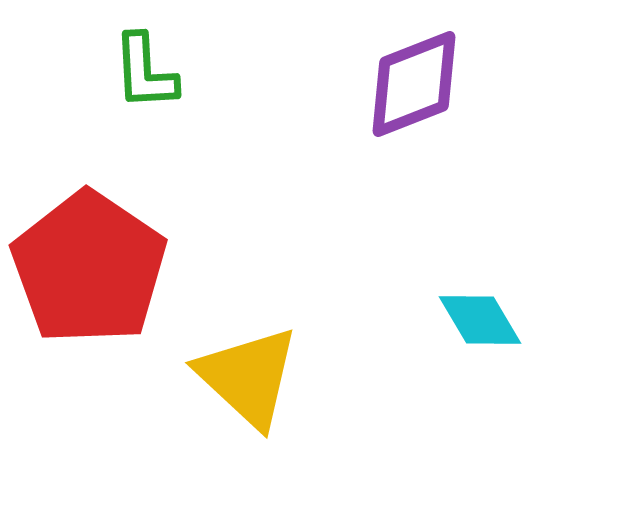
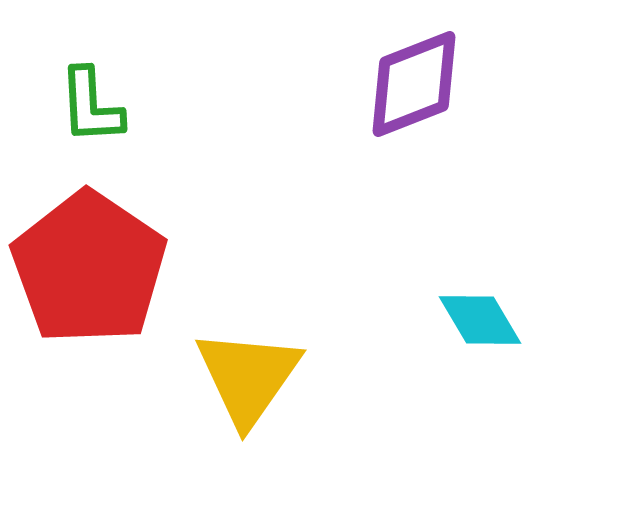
green L-shape: moved 54 px left, 34 px down
yellow triangle: rotated 22 degrees clockwise
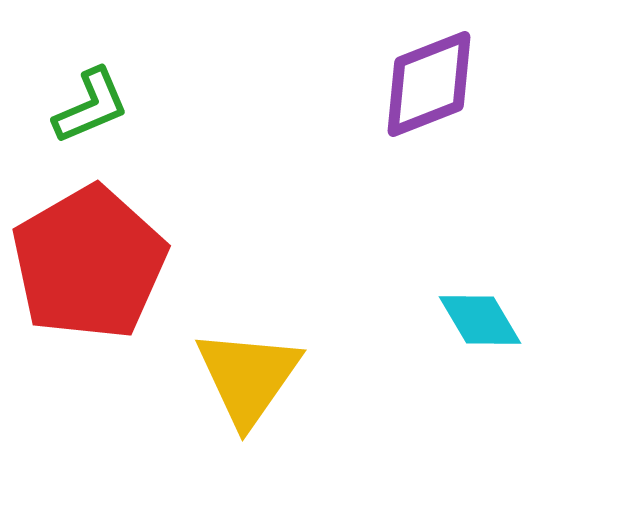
purple diamond: moved 15 px right
green L-shape: rotated 110 degrees counterclockwise
red pentagon: moved 5 px up; rotated 8 degrees clockwise
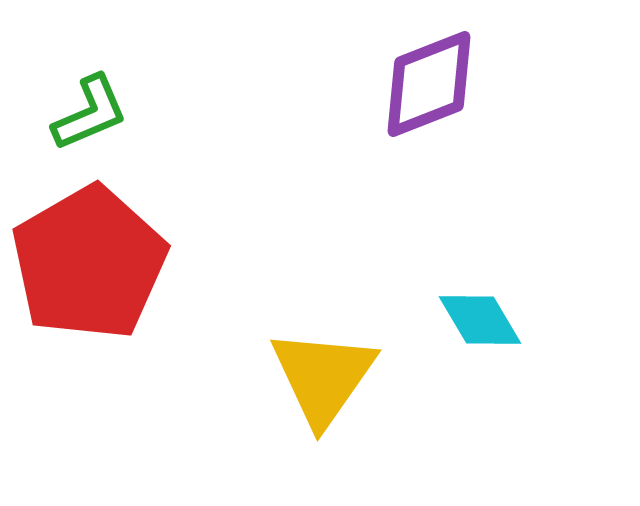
green L-shape: moved 1 px left, 7 px down
yellow triangle: moved 75 px right
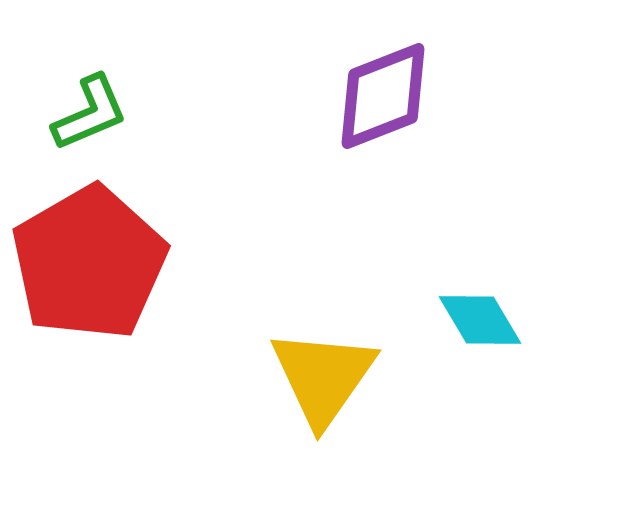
purple diamond: moved 46 px left, 12 px down
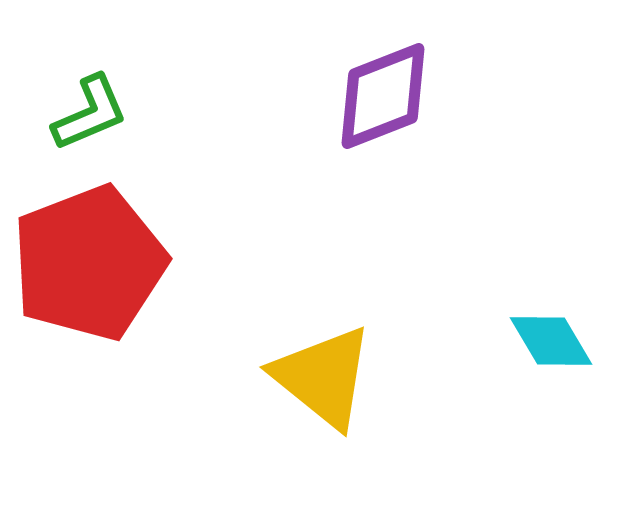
red pentagon: rotated 9 degrees clockwise
cyan diamond: moved 71 px right, 21 px down
yellow triangle: rotated 26 degrees counterclockwise
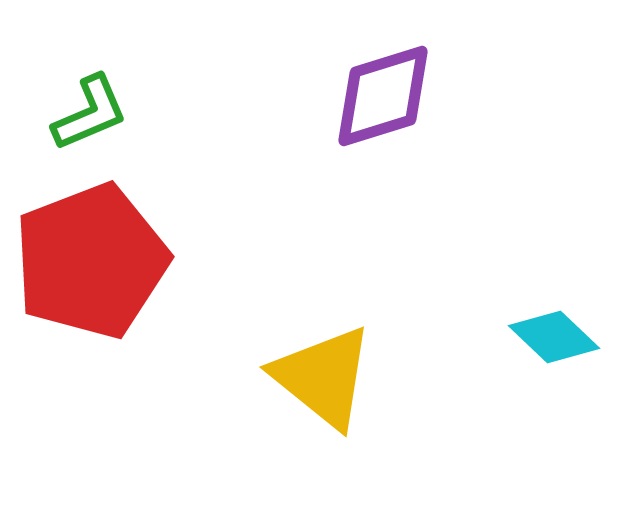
purple diamond: rotated 4 degrees clockwise
red pentagon: moved 2 px right, 2 px up
cyan diamond: moved 3 px right, 4 px up; rotated 16 degrees counterclockwise
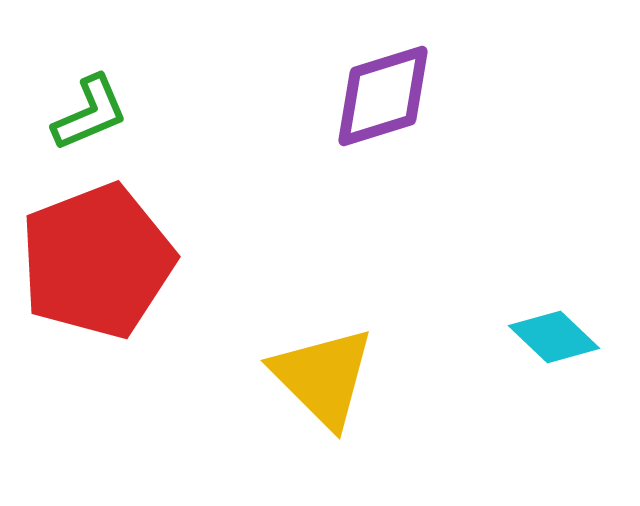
red pentagon: moved 6 px right
yellow triangle: rotated 6 degrees clockwise
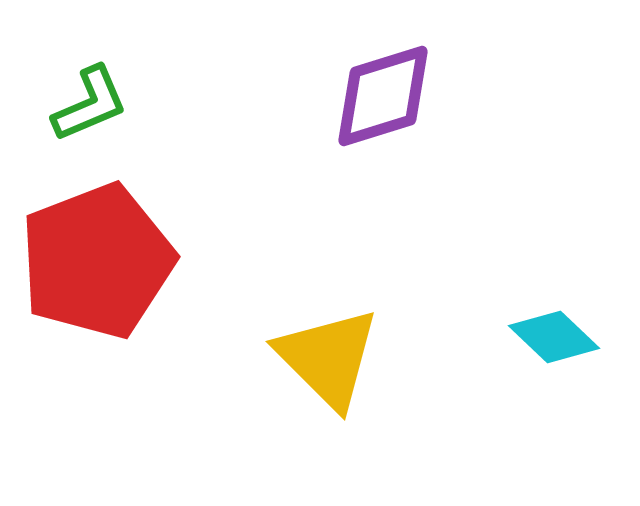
green L-shape: moved 9 px up
yellow triangle: moved 5 px right, 19 px up
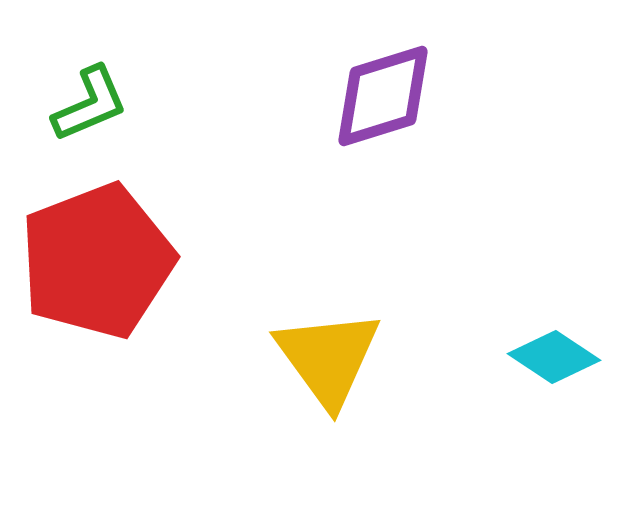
cyan diamond: moved 20 px down; rotated 10 degrees counterclockwise
yellow triangle: rotated 9 degrees clockwise
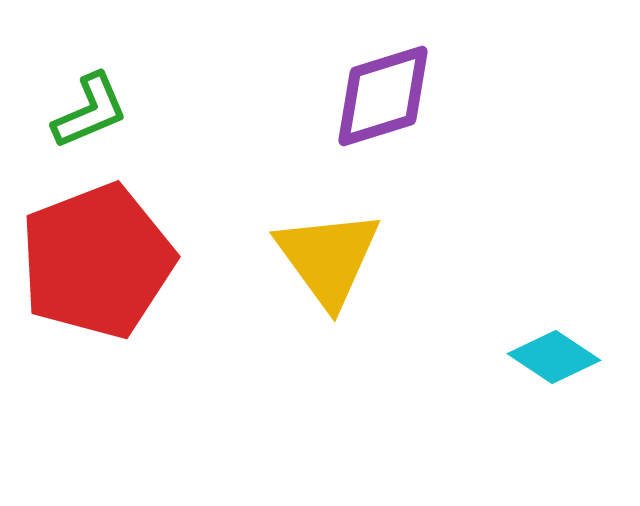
green L-shape: moved 7 px down
yellow triangle: moved 100 px up
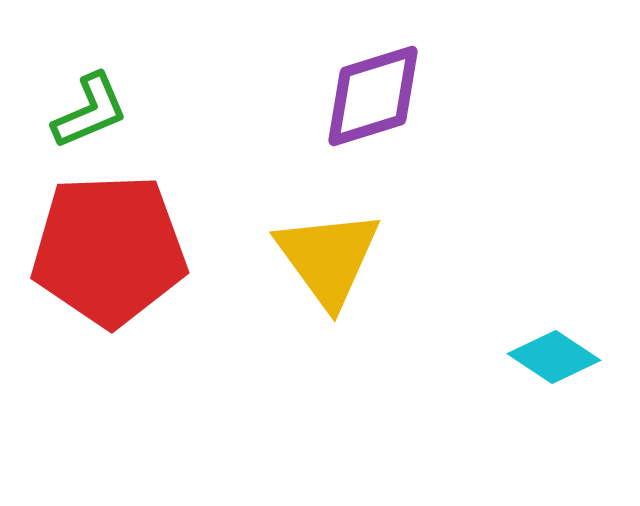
purple diamond: moved 10 px left
red pentagon: moved 12 px right, 11 px up; rotated 19 degrees clockwise
